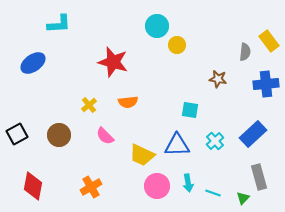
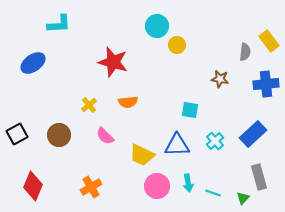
brown star: moved 2 px right
red diamond: rotated 12 degrees clockwise
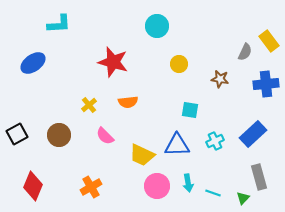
yellow circle: moved 2 px right, 19 px down
gray semicircle: rotated 18 degrees clockwise
cyan cross: rotated 18 degrees clockwise
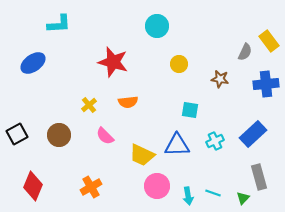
cyan arrow: moved 13 px down
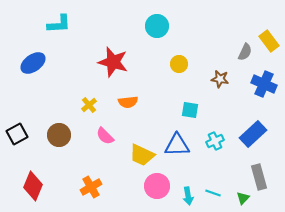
blue cross: moved 2 px left; rotated 30 degrees clockwise
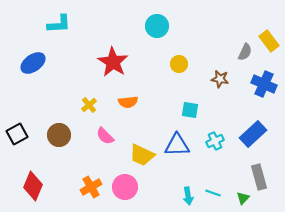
red star: rotated 16 degrees clockwise
pink circle: moved 32 px left, 1 px down
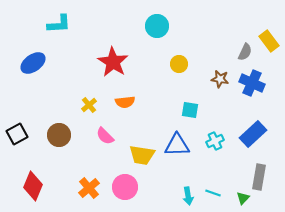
blue cross: moved 12 px left, 1 px up
orange semicircle: moved 3 px left
yellow trapezoid: rotated 16 degrees counterclockwise
gray rectangle: rotated 25 degrees clockwise
orange cross: moved 2 px left, 1 px down; rotated 10 degrees counterclockwise
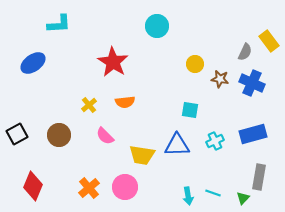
yellow circle: moved 16 px right
blue rectangle: rotated 28 degrees clockwise
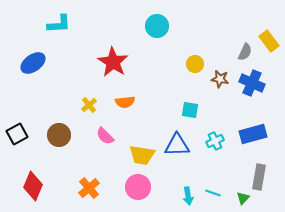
pink circle: moved 13 px right
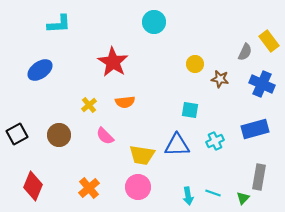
cyan circle: moved 3 px left, 4 px up
blue ellipse: moved 7 px right, 7 px down
blue cross: moved 10 px right, 1 px down
blue rectangle: moved 2 px right, 5 px up
